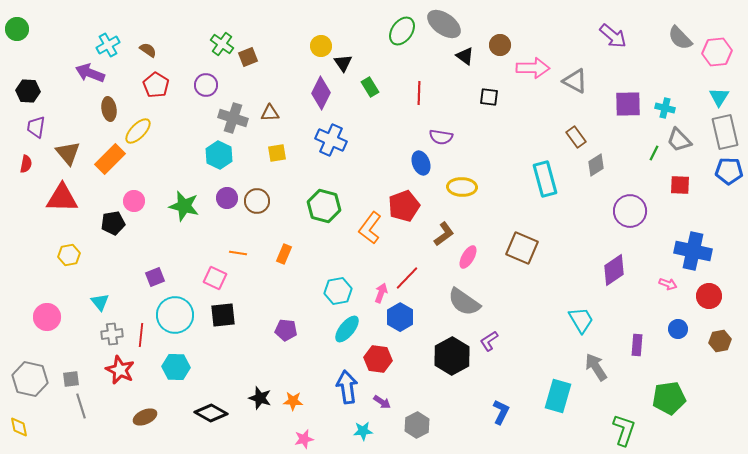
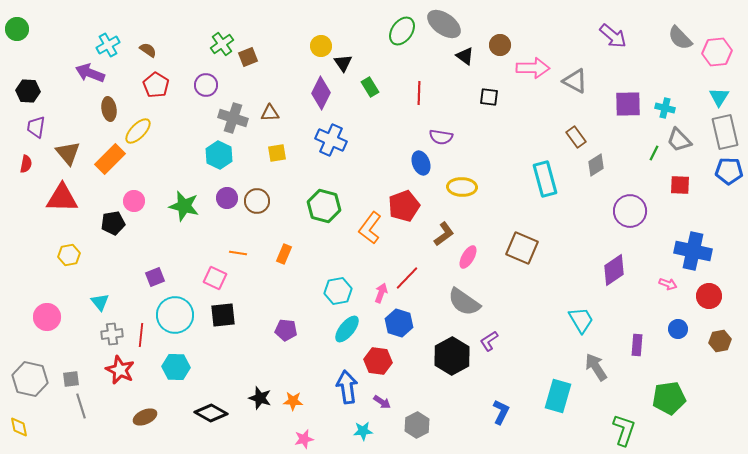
green cross at (222, 44): rotated 20 degrees clockwise
blue hexagon at (400, 317): moved 1 px left, 6 px down; rotated 12 degrees counterclockwise
red hexagon at (378, 359): moved 2 px down
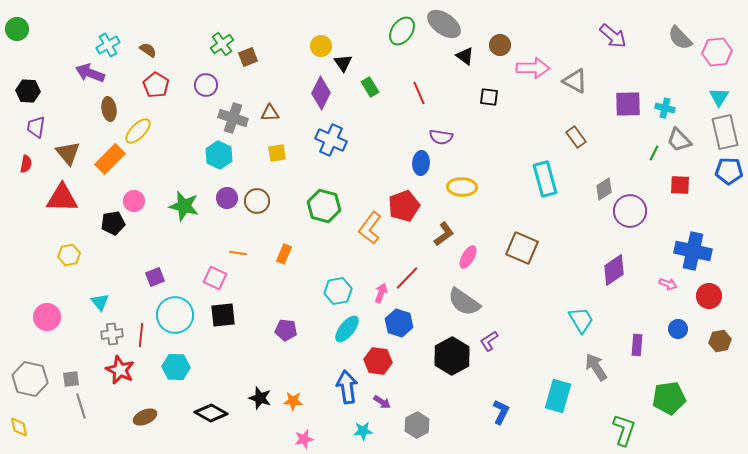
red line at (419, 93): rotated 25 degrees counterclockwise
blue ellipse at (421, 163): rotated 25 degrees clockwise
gray diamond at (596, 165): moved 8 px right, 24 px down
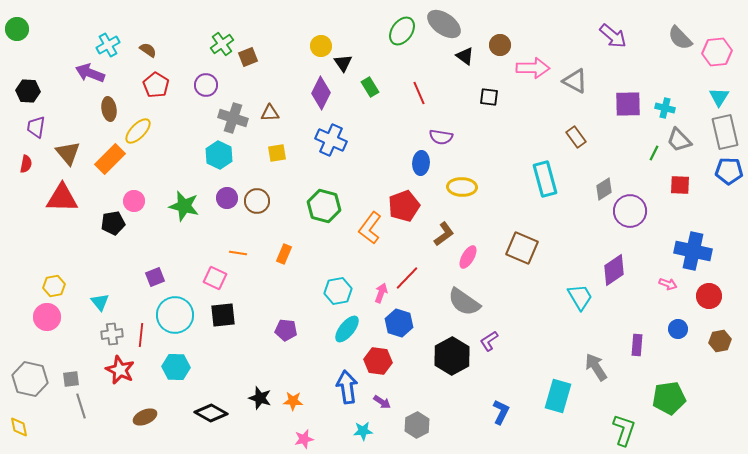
yellow hexagon at (69, 255): moved 15 px left, 31 px down
cyan trapezoid at (581, 320): moved 1 px left, 23 px up
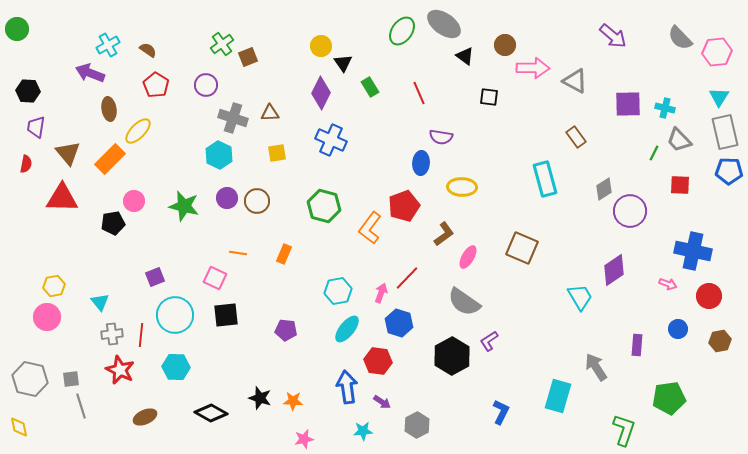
brown circle at (500, 45): moved 5 px right
black square at (223, 315): moved 3 px right
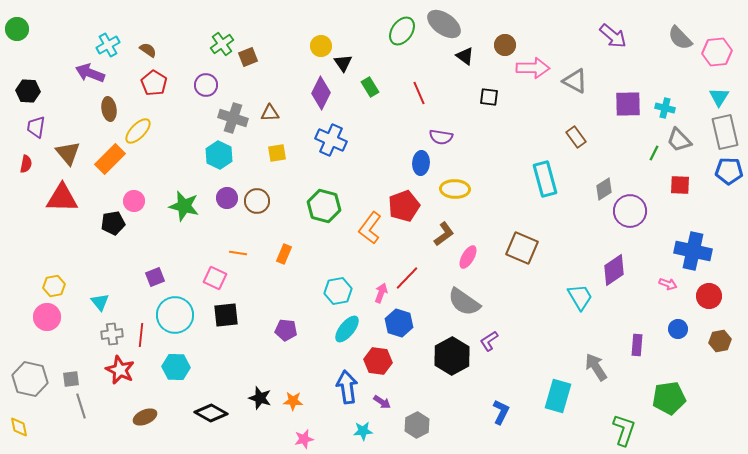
red pentagon at (156, 85): moved 2 px left, 2 px up
yellow ellipse at (462, 187): moved 7 px left, 2 px down
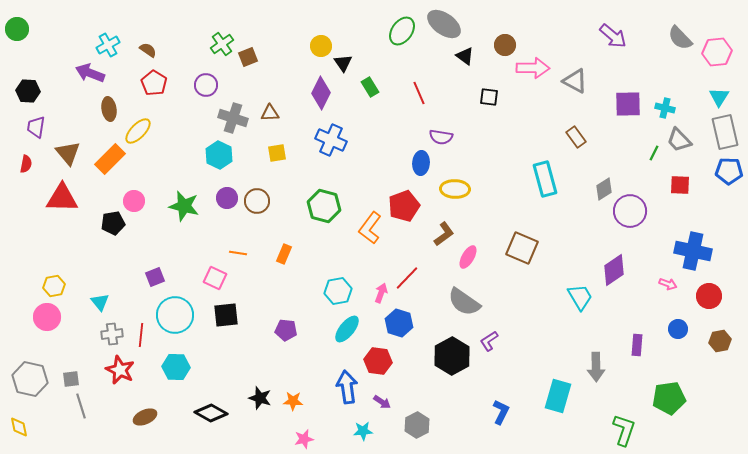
gray arrow at (596, 367): rotated 148 degrees counterclockwise
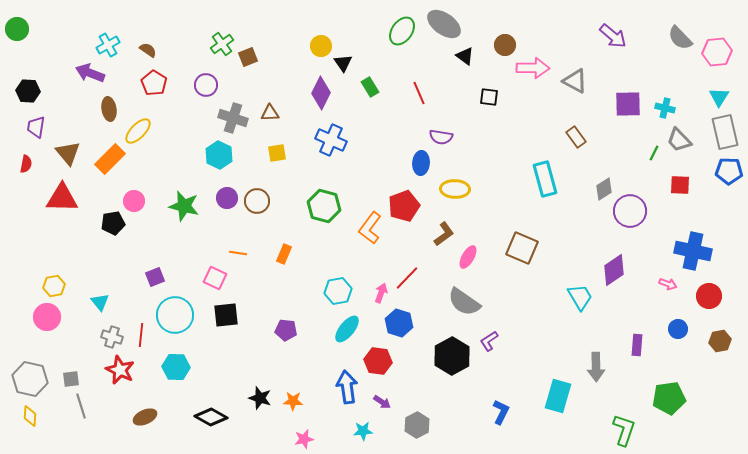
gray cross at (112, 334): moved 3 px down; rotated 25 degrees clockwise
black diamond at (211, 413): moved 4 px down
yellow diamond at (19, 427): moved 11 px right, 11 px up; rotated 15 degrees clockwise
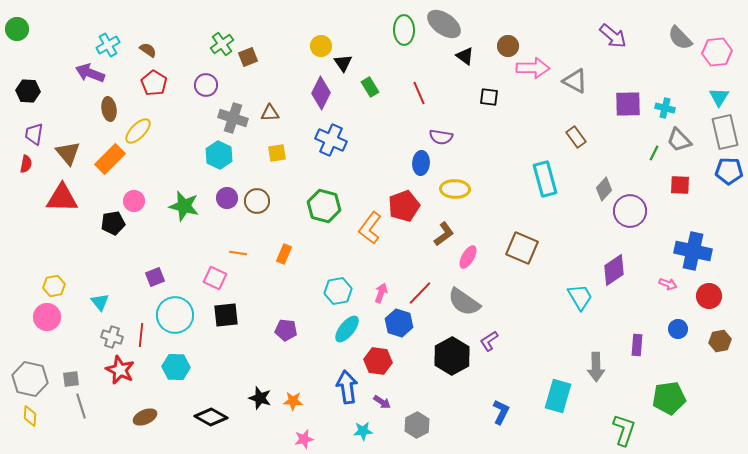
green ellipse at (402, 31): moved 2 px right, 1 px up; rotated 36 degrees counterclockwise
brown circle at (505, 45): moved 3 px right, 1 px down
purple trapezoid at (36, 127): moved 2 px left, 7 px down
gray diamond at (604, 189): rotated 15 degrees counterclockwise
red line at (407, 278): moved 13 px right, 15 px down
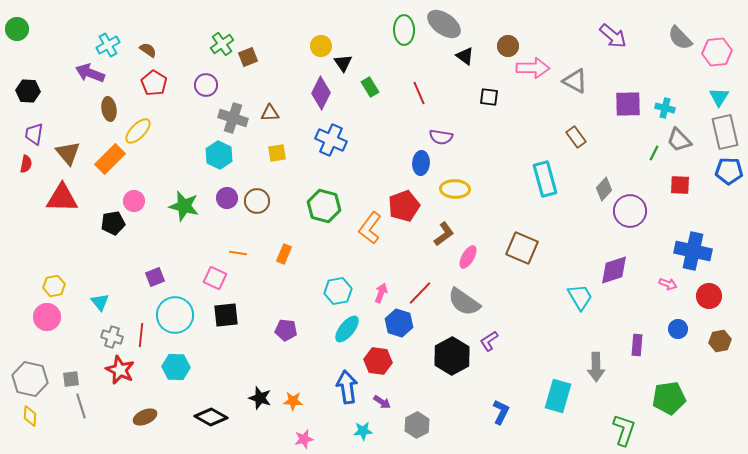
purple diamond at (614, 270): rotated 16 degrees clockwise
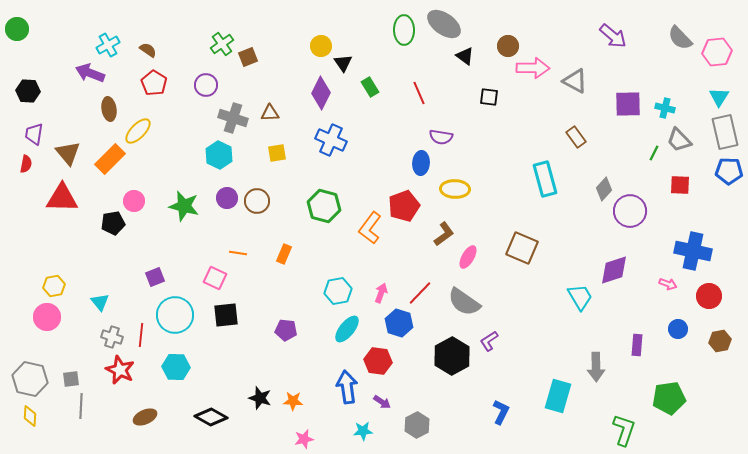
gray line at (81, 406): rotated 20 degrees clockwise
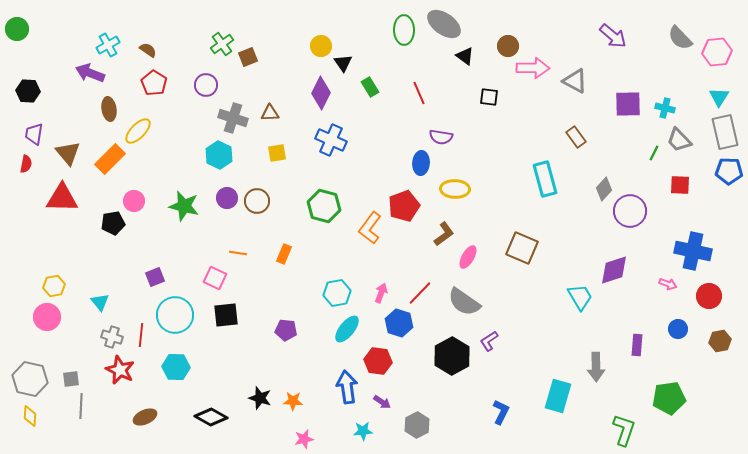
cyan hexagon at (338, 291): moved 1 px left, 2 px down
